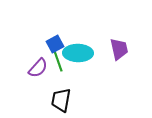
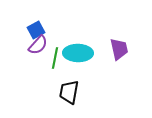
blue square: moved 19 px left, 14 px up
green line: moved 3 px left, 3 px up; rotated 30 degrees clockwise
purple semicircle: moved 23 px up
black trapezoid: moved 8 px right, 8 px up
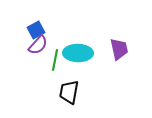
green line: moved 2 px down
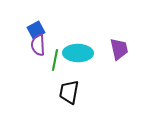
purple semicircle: rotated 135 degrees clockwise
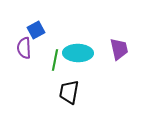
purple semicircle: moved 14 px left, 3 px down
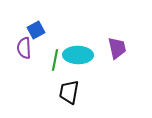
purple trapezoid: moved 2 px left, 1 px up
cyan ellipse: moved 2 px down
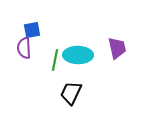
blue square: moved 4 px left; rotated 18 degrees clockwise
black trapezoid: moved 2 px right, 1 px down; rotated 15 degrees clockwise
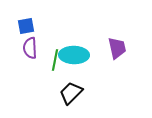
blue square: moved 6 px left, 4 px up
purple semicircle: moved 6 px right
cyan ellipse: moved 4 px left
black trapezoid: rotated 20 degrees clockwise
